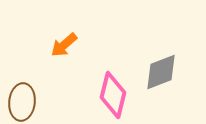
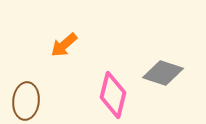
gray diamond: moved 2 px right, 1 px down; rotated 39 degrees clockwise
brown ellipse: moved 4 px right, 1 px up
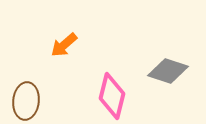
gray diamond: moved 5 px right, 2 px up
pink diamond: moved 1 px left, 1 px down
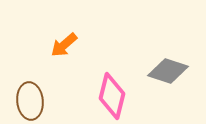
brown ellipse: moved 4 px right; rotated 12 degrees counterclockwise
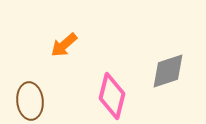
gray diamond: rotated 36 degrees counterclockwise
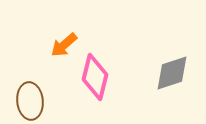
gray diamond: moved 4 px right, 2 px down
pink diamond: moved 17 px left, 19 px up
